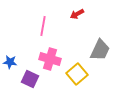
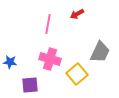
pink line: moved 5 px right, 2 px up
gray trapezoid: moved 2 px down
purple square: moved 6 px down; rotated 30 degrees counterclockwise
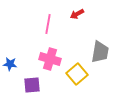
gray trapezoid: rotated 15 degrees counterclockwise
blue star: moved 2 px down
purple square: moved 2 px right
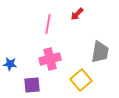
red arrow: rotated 16 degrees counterclockwise
pink cross: rotated 30 degrees counterclockwise
yellow square: moved 4 px right, 6 px down
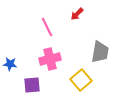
pink line: moved 1 px left, 3 px down; rotated 36 degrees counterclockwise
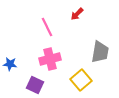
purple square: moved 3 px right; rotated 30 degrees clockwise
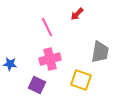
yellow square: rotated 30 degrees counterclockwise
purple square: moved 2 px right
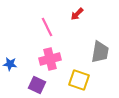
yellow square: moved 2 px left
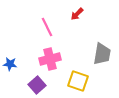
gray trapezoid: moved 2 px right, 2 px down
yellow square: moved 1 px left, 1 px down
purple square: rotated 24 degrees clockwise
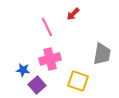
red arrow: moved 4 px left
blue star: moved 13 px right, 6 px down
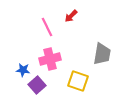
red arrow: moved 2 px left, 2 px down
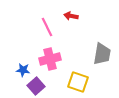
red arrow: rotated 56 degrees clockwise
yellow square: moved 1 px down
purple square: moved 1 px left, 1 px down
